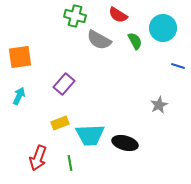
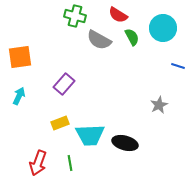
green semicircle: moved 3 px left, 4 px up
red arrow: moved 5 px down
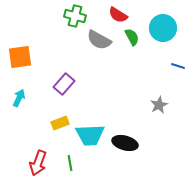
cyan arrow: moved 2 px down
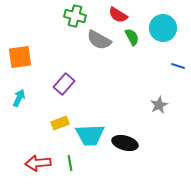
red arrow: rotated 65 degrees clockwise
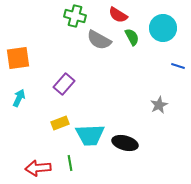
orange square: moved 2 px left, 1 px down
red arrow: moved 5 px down
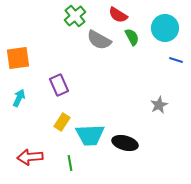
green cross: rotated 35 degrees clockwise
cyan circle: moved 2 px right
blue line: moved 2 px left, 6 px up
purple rectangle: moved 5 px left, 1 px down; rotated 65 degrees counterclockwise
yellow rectangle: moved 2 px right, 1 px up; rotated 36 degrees counterclockwise
red arrow: moved 8 px left, 11 px up
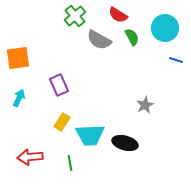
gray star: moved 14 px left
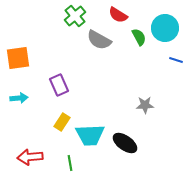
green semicircle: moved 7 px right
cyan arrow: rotated 60 degrees clockwise
gray star: rotated 24 degrees clockwise
black ellipse: rotated 20 degrees clockwise
